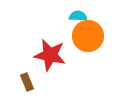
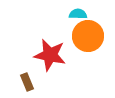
cyan semicircle: moved 2 px up
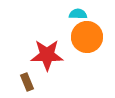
orange circle: moved 1 px left, 1 px down
red star: moved 3 px left; rotated 12 degrees counterclockwise
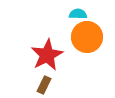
red star: rotated 28 degrees counterclockwise
brown rectangle: moved 17 px right, 3 px down; rotated 48 degrees clockwise
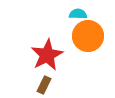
orange circle: moved 1 px right, 1 px up
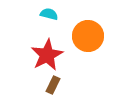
cyan semicircle: moved 29 px left; rotated 12 degrees clockwise
brown rectangle: moved 9 px right
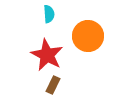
cyan semicircle: rotated 72 degrees clockwise
red star: rotated 16 degrees counterclockwise
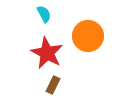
cyan semicircle: moved 5 px left; rotated 24 degrees counterclockwise
red star: moved 2 px up
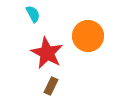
cyan semicircle: moved 11 px left
brown rectangle: moved 2 px left, 1 px down
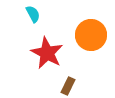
orange circle: moved 3 px right, 1 px up
brown rectangle: moved 17 px right
